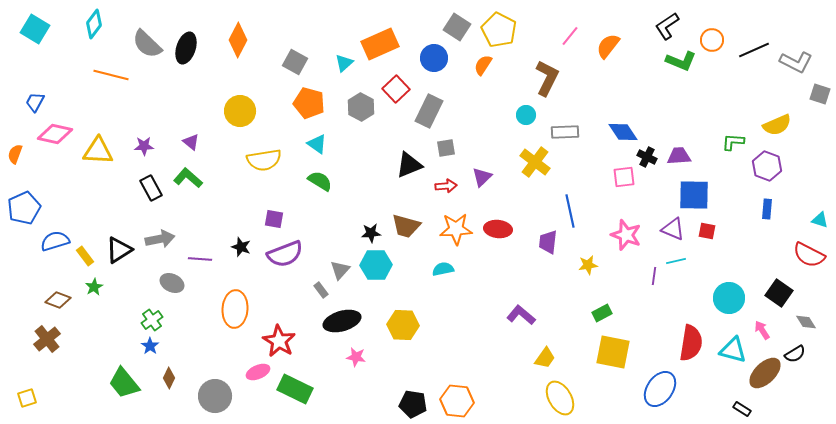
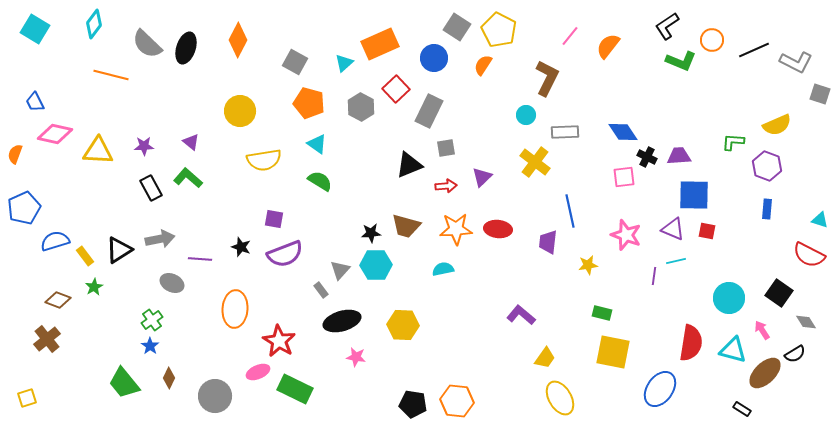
blue trapezoid at (35, 102): rotated 55 degrees counterclockwise
green rectangle at (602, 313): rotated 42 degrees clockwise
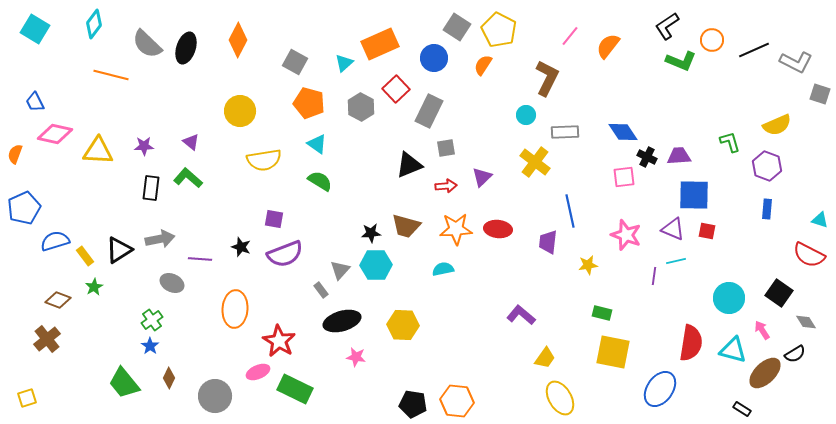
green L-shape at (733, 142): moved 3 px left; rotated 70 degrees clockwise
black rectangle at (151, 188): rotated 35 degrees clockwise
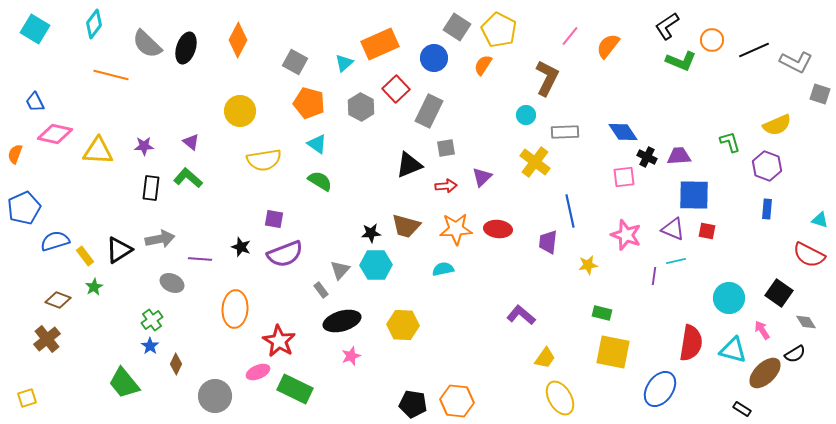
pink star at (356, 357): moved 5 px left, 1 px up; rotated 30 degrees counterclockwise
brown diamond at (169, 378): moved 7 px right, 14 px up
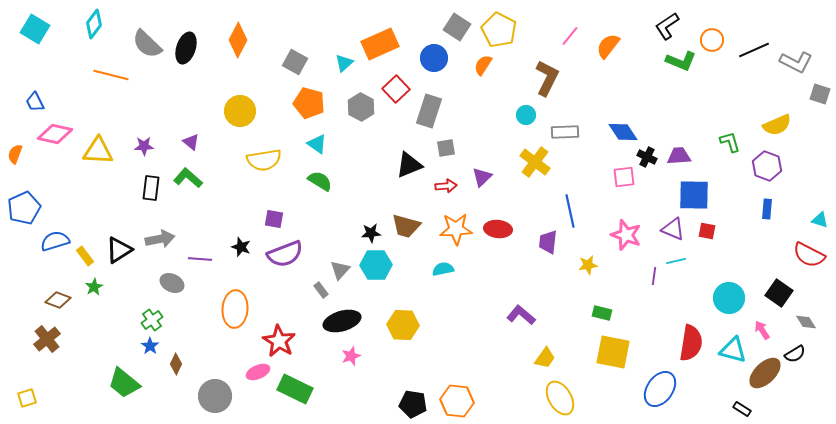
gray rectangle at (429, 111): rotated 8 degrees counterclockwise
green trapezoid at (124, 383): rotated 12 degrees counterclockwise
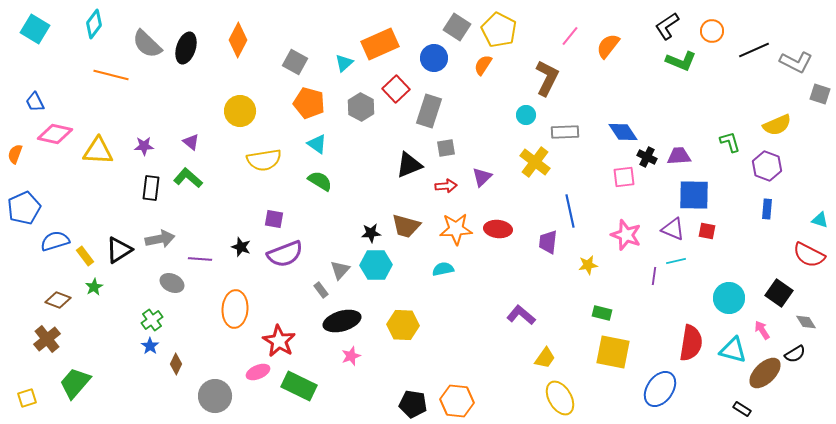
orange circle at (712, 40): moved 9 px up
green trapezoid at (124, 383): moved 49 px left; rotated 92 degrees clockwise
green rectangle at (295, 389): moved 4 px right, 3 px up
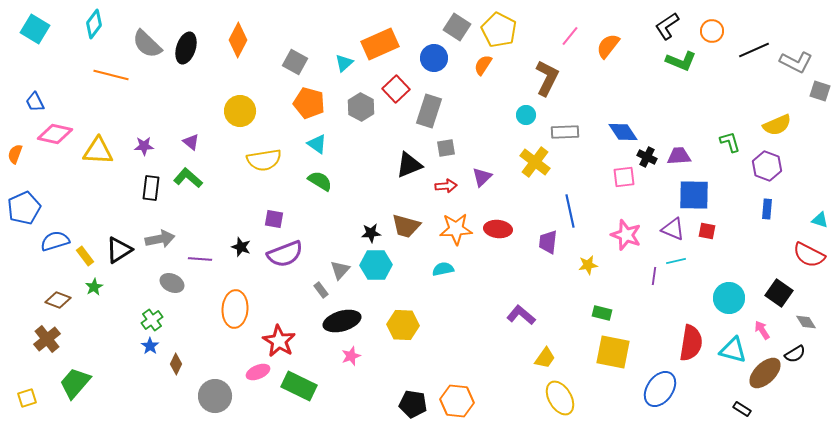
gray square at (820, 94): moved 3 px up
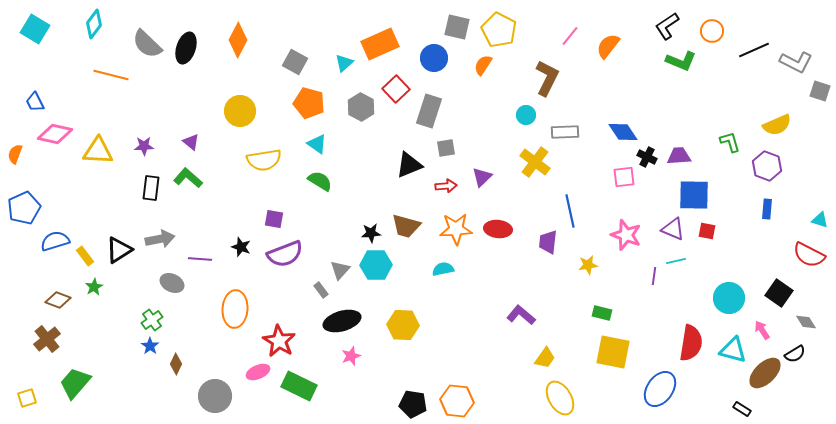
gray square at (457, 27): rotated 20 degrees counterclockwise
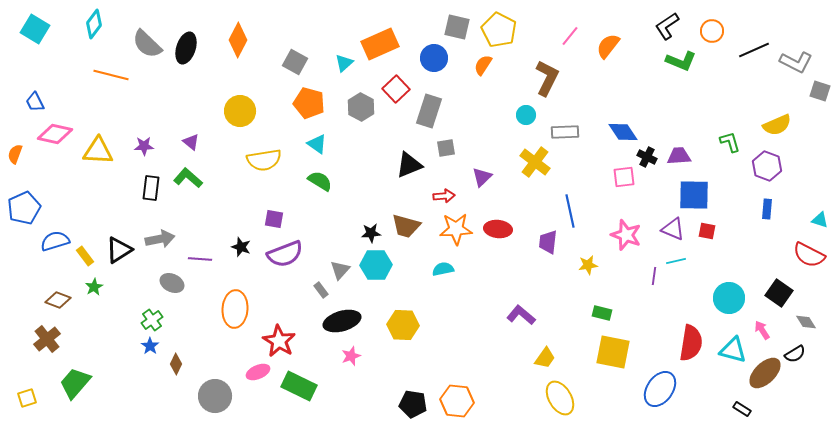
red arrow at (446, 186): moved 2 px left, 10 px down
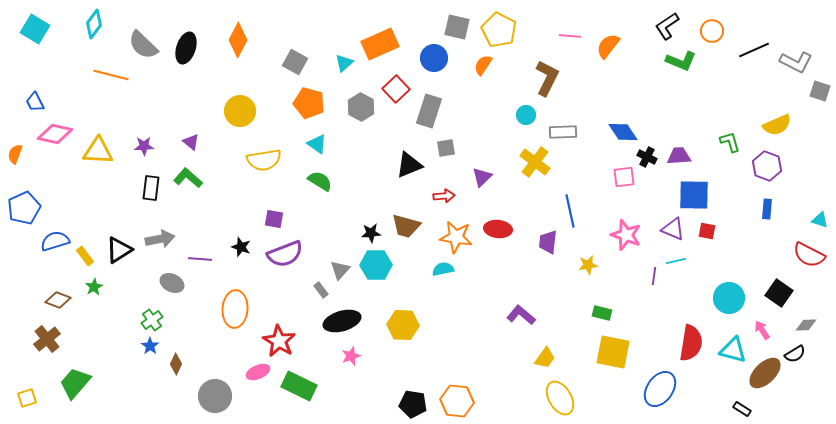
pink line at (570, 36): rotated 55 degrees clockwise
gray semicircle at (147, 44): moved 4 px left, 1 px down
gray rectangle at (565, 132): moved 2 px left
orange star at (456, 229): moved 8 px down; rotated 12 degrees clockwise
gray diamond at (806, 322): moved 3 px down; rotated 60 degrees counterclockwise
